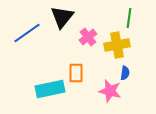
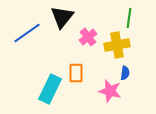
cyan rectangle: rotated 52 degrees counterclockwise
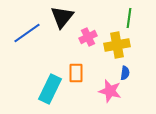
pink cross: rotated 12 degrees clockwise
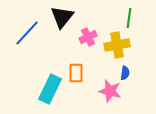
blue line: rotated 12 degrees counterclockwise
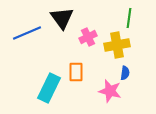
black triangle: moved 1 px down; rotated 15 degrees counterclockwise
blue line: rotated 24 degrees clockwise
orange rectangle: moved 1 px up
cyan rectangle: moved 1 px left, 1 px up
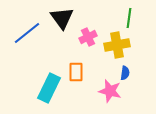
blue line: rotated 16 degrees counterclockwise
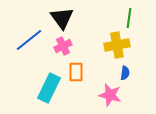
blue line: moved 2 px right, 7 px down
pink cross: moved 25 px left, 9 px down
pink star: moved 4 px down
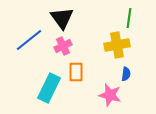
blue semicircle: moved 1 px right, 1 px down
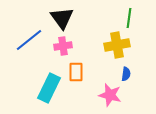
pink cross: rotated 18 degrees clockwise
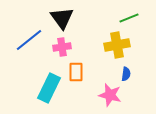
green line: rotated 60 degrees clockwise
pink cross: moved 1 px left, 1 px down
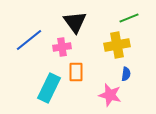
black triangle: moved 13 px right, 4 px down
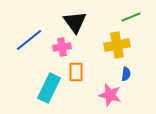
green line: moved 2 px right, 1 px up
